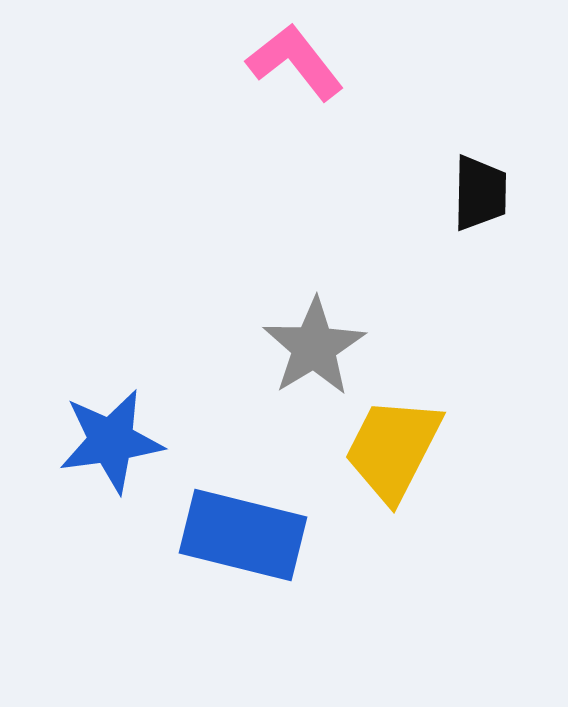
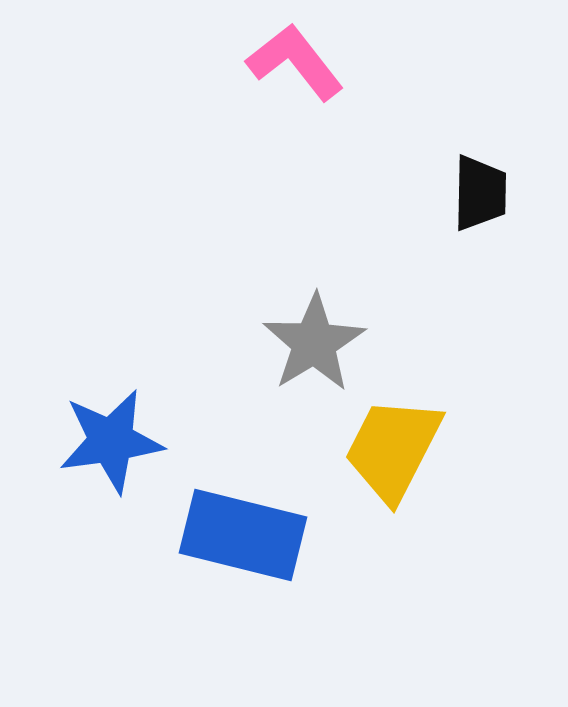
gray star: moved 4 px up
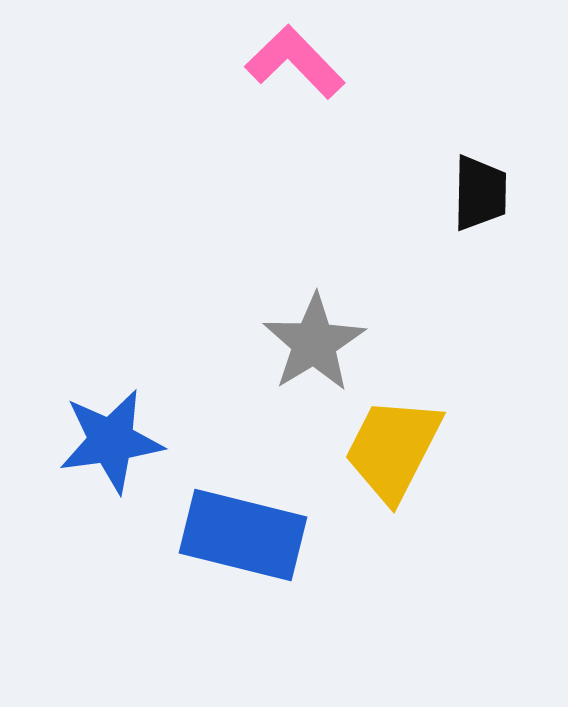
pink L-shape: rotated 6 degrees counterclockwise
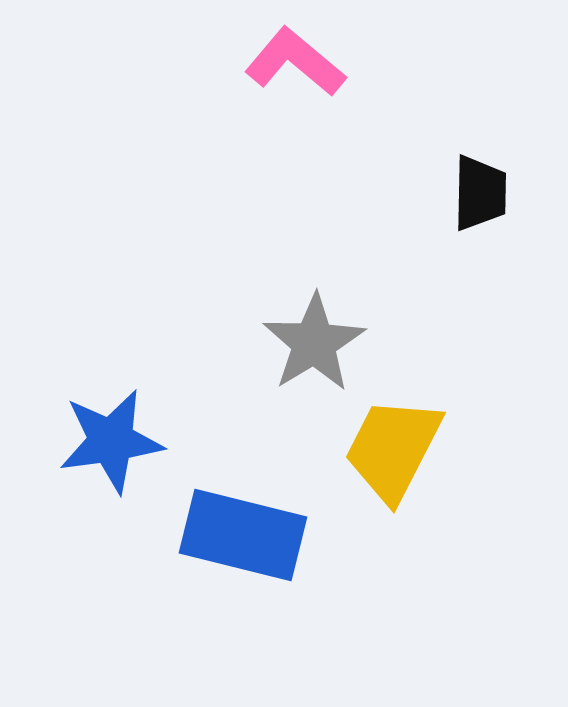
pink L-shape: rotated 6 degrees counterclockwise
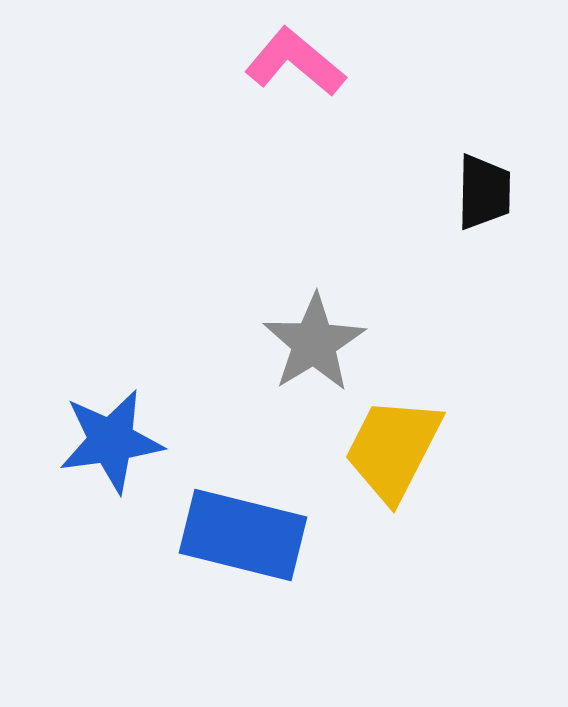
black trapezoid: moved 4 px right, 1 px up
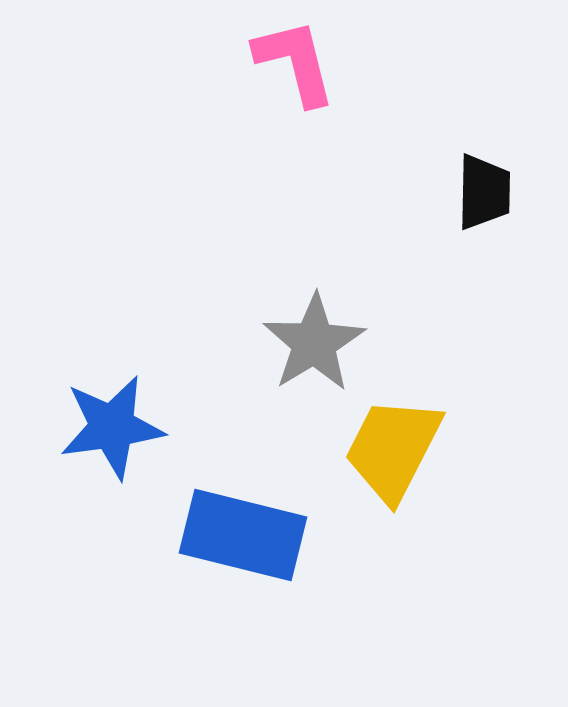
pink L-shape: rotated 36 degrees clockwise
blue star: moved 1 px right, 14 px up
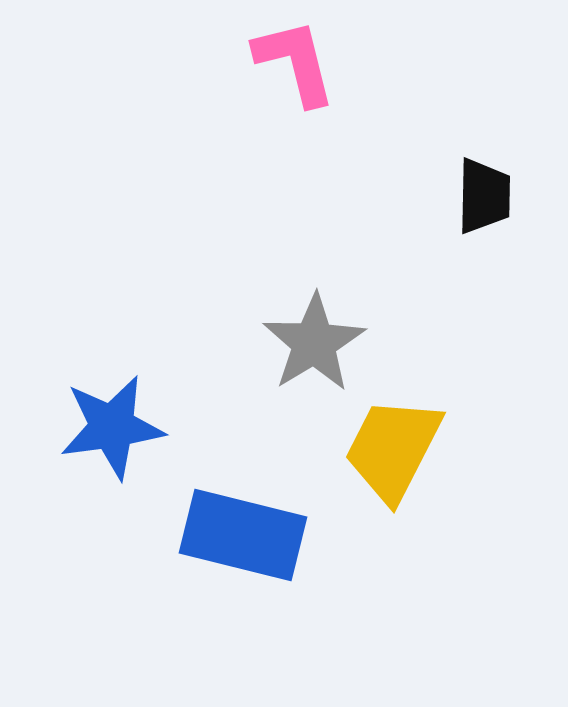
black trapezoid: moved 4 px down
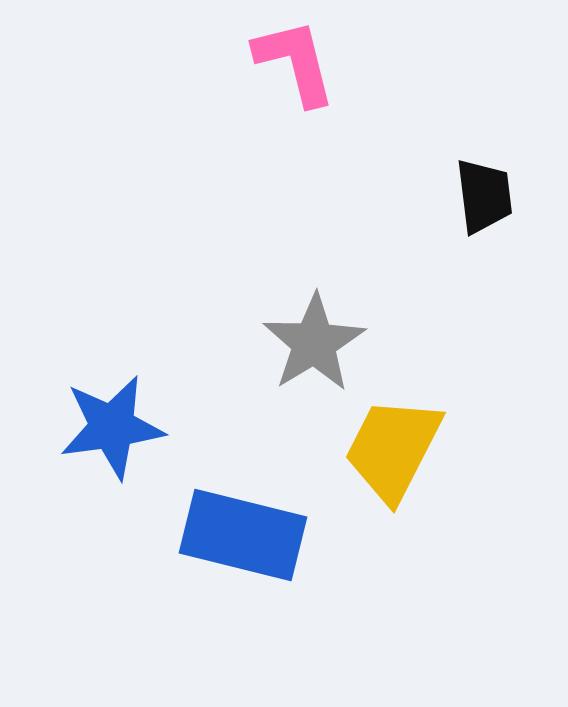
black trapezoid: rotated 8 degrees counterclockwise
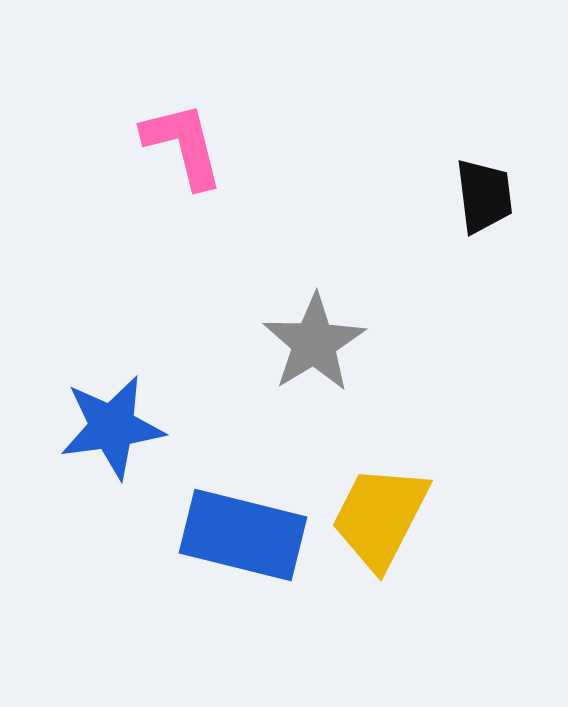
pink L-shape: moved 112 px left, 83 px down
yellow trapezoid: moved 13 px left, 68 px down
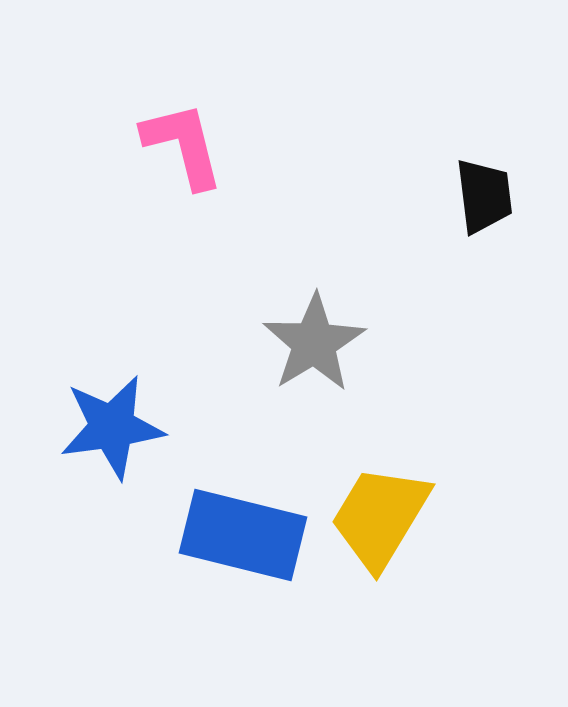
yellow trapezoid: rotated 4 degrees clockwise
